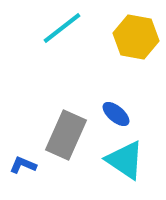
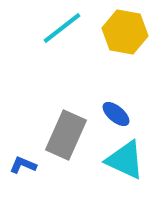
yellow hexagon: moved 11 px left, 5 px up
cyan triangle: rotated 9 degrees counterclockwise
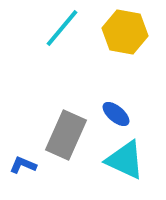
cyan line: rotated 12 degrees counterclockwise
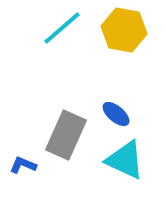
cyan line: rotated 9 degrees clockwise
yellow hexagon: moved 1 px left, 2 px up
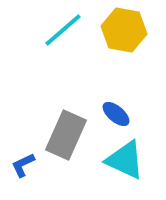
cyan line: moved 1 px right, 2 px down
blue L-shape: rotated 48 degrees counterclockwise
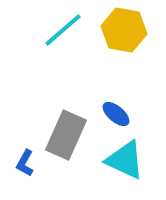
blue L-shape: moved 2 px right, 2 px up; rotated 36 degrees counterclockwise
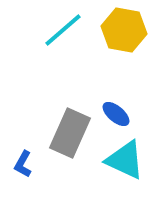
gray rectangle: moved 4 px right, 2 px up
blue L-shape: moved 2 px left, 1 px down
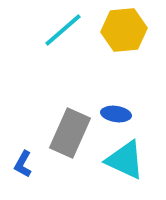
yellow hexagon: rotated 15 degrees counterclockwise
blue ellipse: rotated 32 degrees counterclockwise
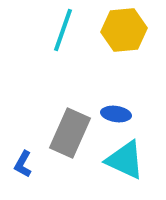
cyan line: rotated 30 degrees counterclockwise
